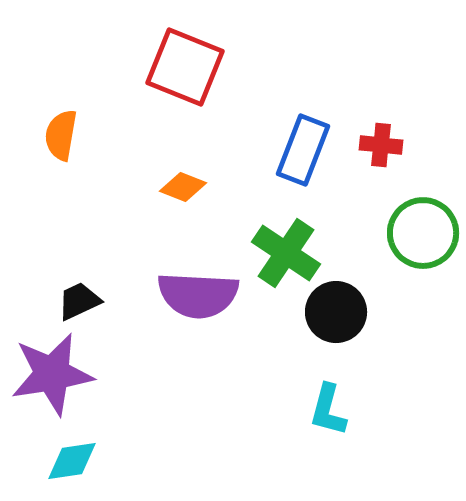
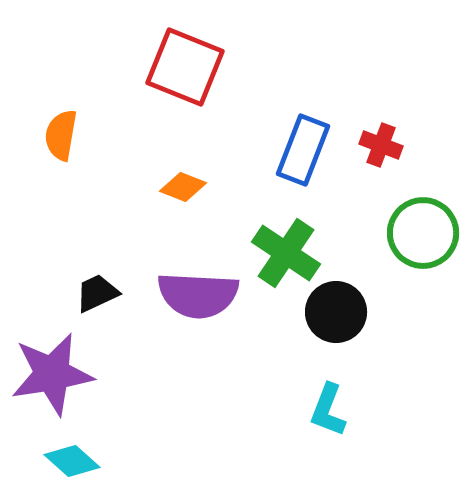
red cross: rotated 15 degrees clockwise
black trapezoid: moved 18 px right, 8 px up
cyan L-shape: rotated 6 degrees clockwise
cyan diamond: rotated 50 degrees clockwise
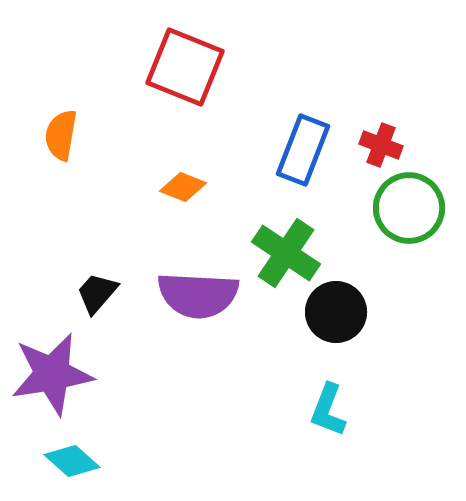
green circle: moved 14 px left, 25 px up
black trapezoid: rotated 24 degrees counterclockwise
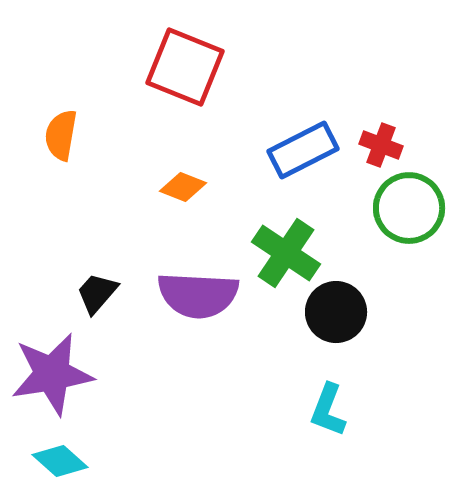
blue rectangle: rotated 42 degrees clockwise
cyan diamond: moved 12 px left
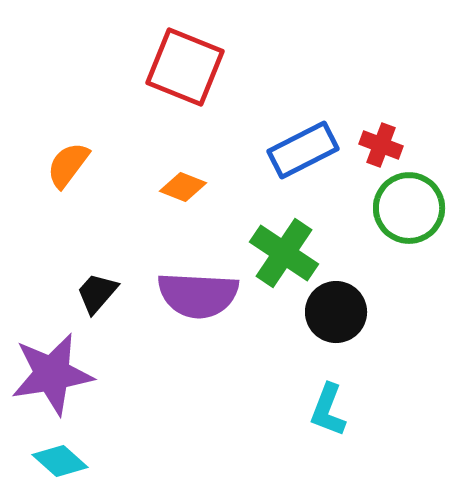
orange semicircle: moved 7 px right, 30 px down; rotated 27 degrees clockwise
green cross: moved 2 px left
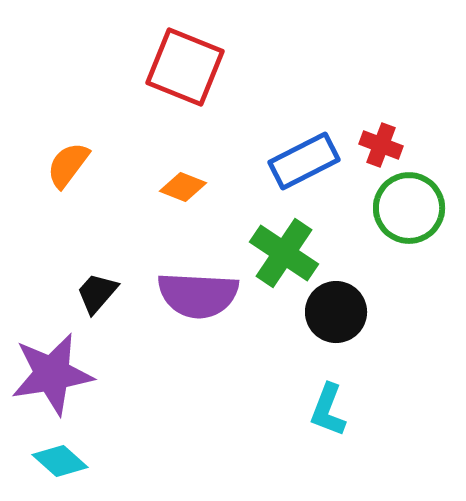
blue rectangle: moved 1 px right, 11 px down
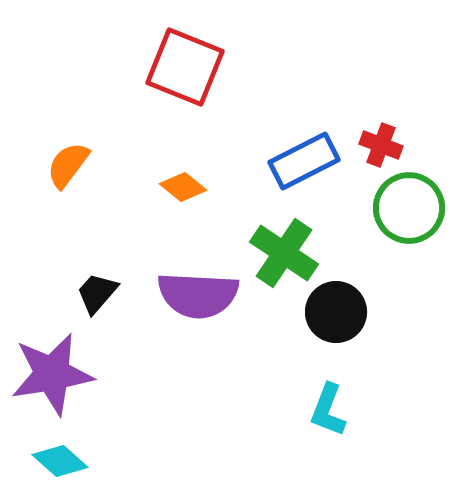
orange diamond: rotated 18 degrees clockwise
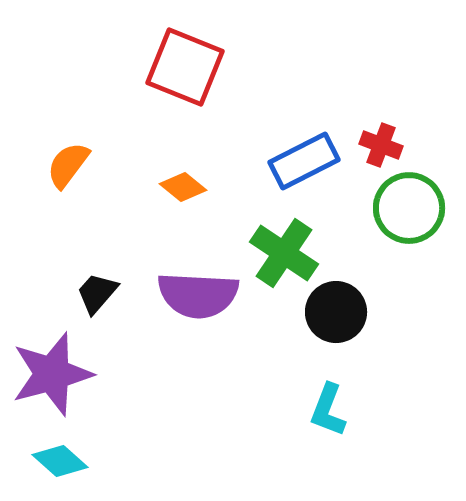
purple star: rotated 6 degrees counterclockwise
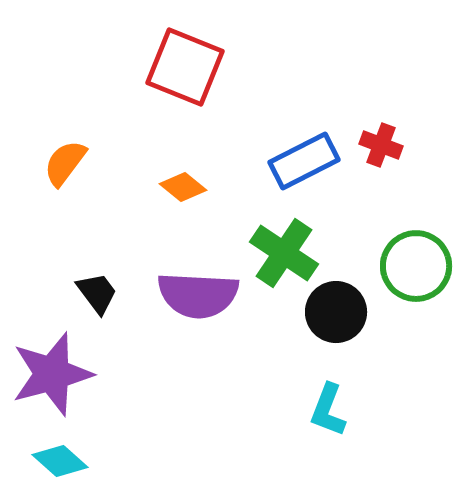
orange semicircle: moved 3 px left, 2 px up
green circle: moved 7 px right, 58 px down
black trapezoid: rotated 102 degrees clockwise
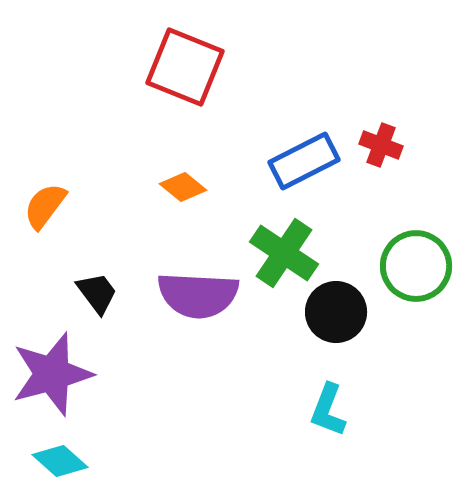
orange semicircle: moved 20 px left, 43 px down
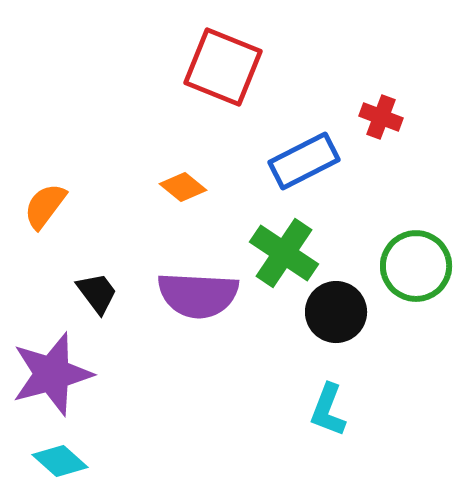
red square: moved 38 px right
red cross: moved 28 px up
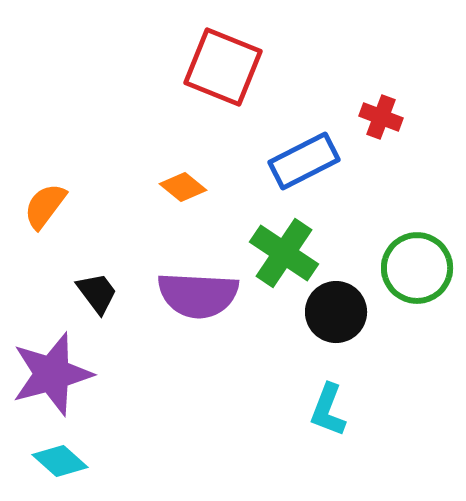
green circle: moved 1 px right, 2 px down
